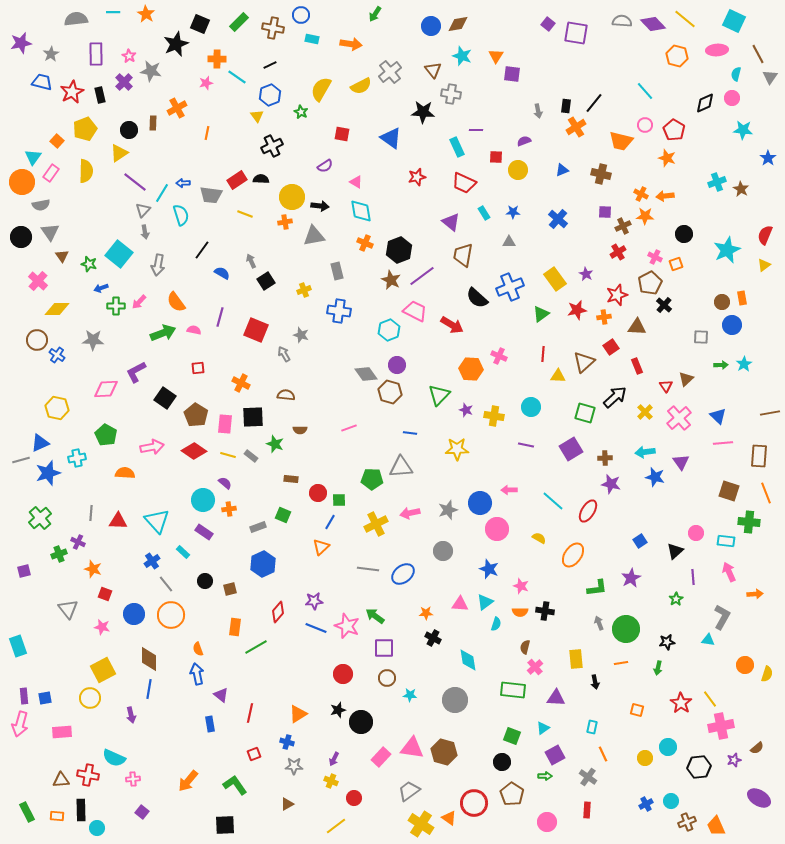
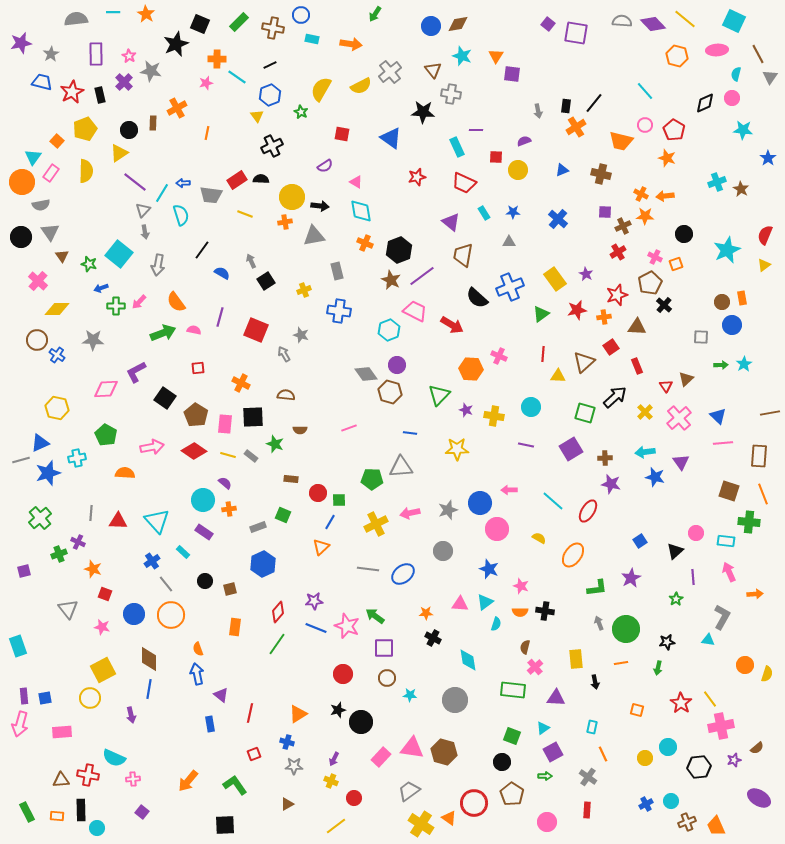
orange line at (766, 493): moved 3 px left, 1 px down
green line at (256, 647): moved 21 px right, 3 px up; rotated 25 degrees counterclockwise
purple square at (555, 755): moved 2 px left, 3 px up
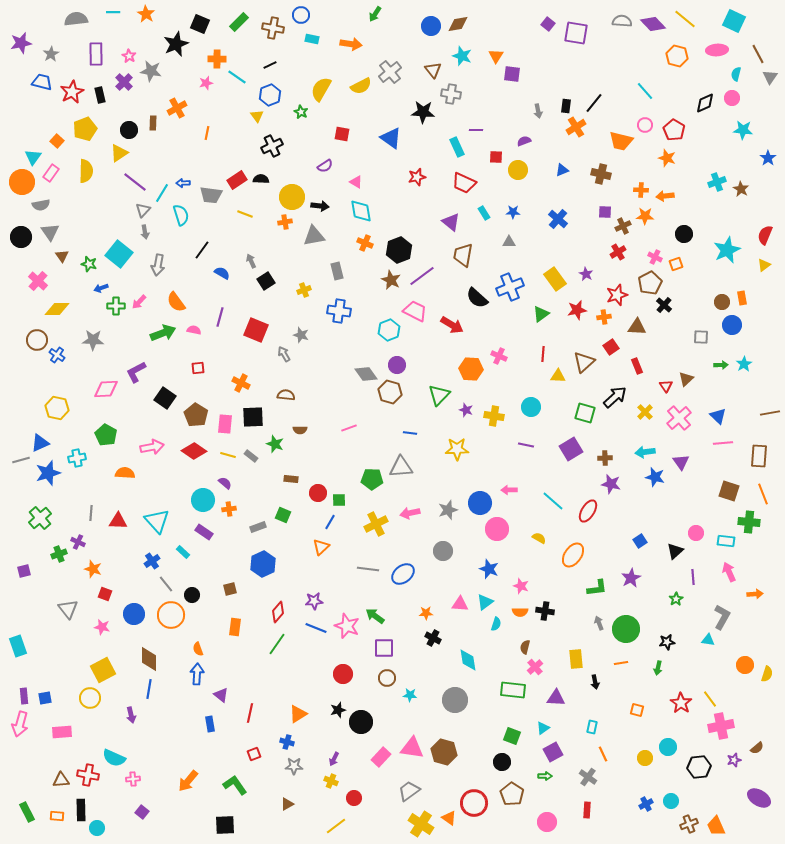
orange cross at (641, 194): moved 4 px up; rotated 24 degrees counterclockwise
black circle at (205, 581): moved 13 px left, 14 px down
blue arrow at (197, 674): rotated 15 degrees clockwise
brown cross at (687, 822): moved 2 px right, 2 px down
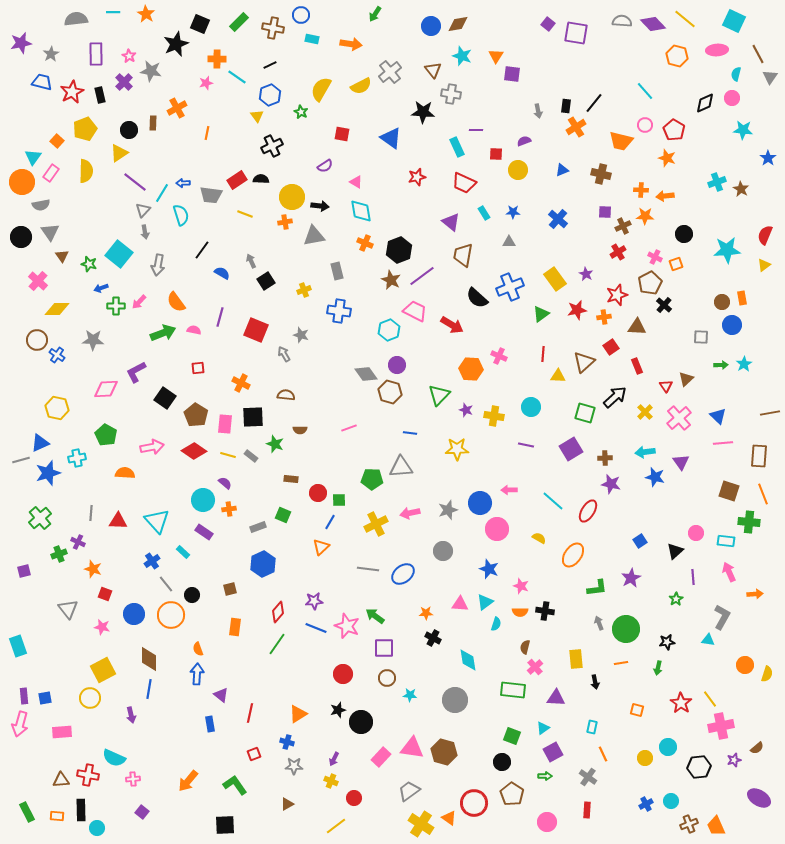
red square at (496, 157): moved 3 px up
cyan star at (727, 250): rotated 20 degrees clockwise
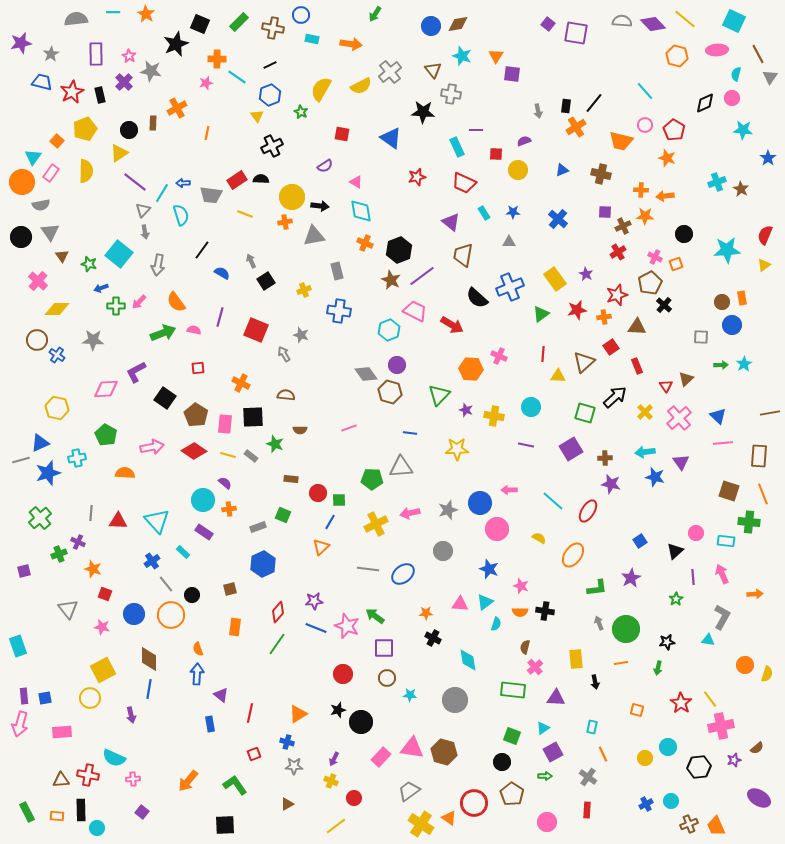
pink arrow at (729, 572): moved 7 px left, 2 px down
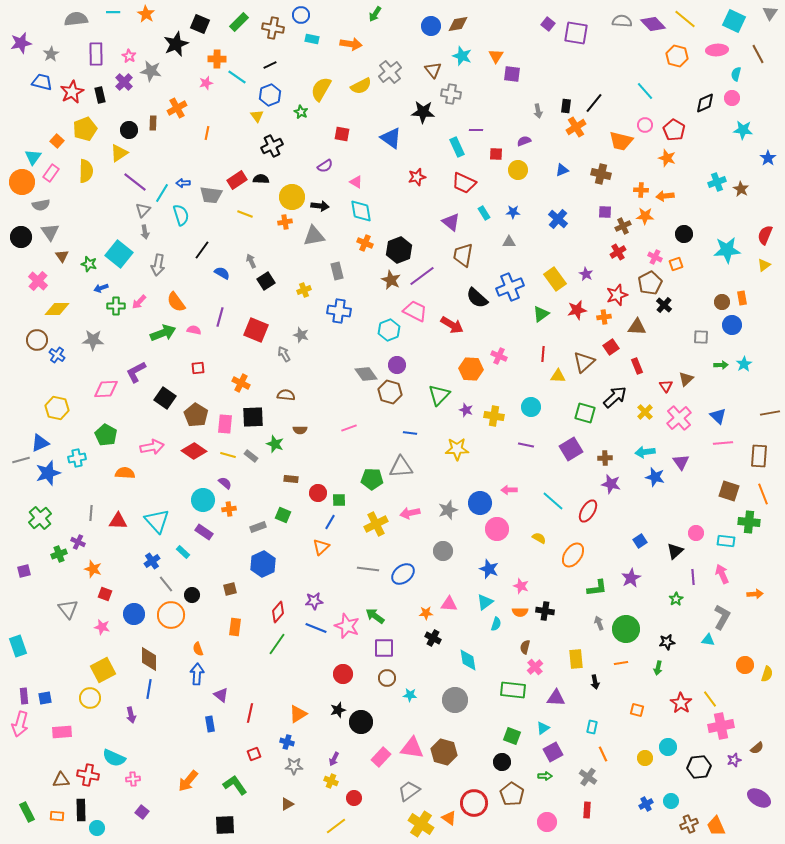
gray triangle at (770, 77): moved 64 px up
pink triangle at (460, 604): moved 11 px left
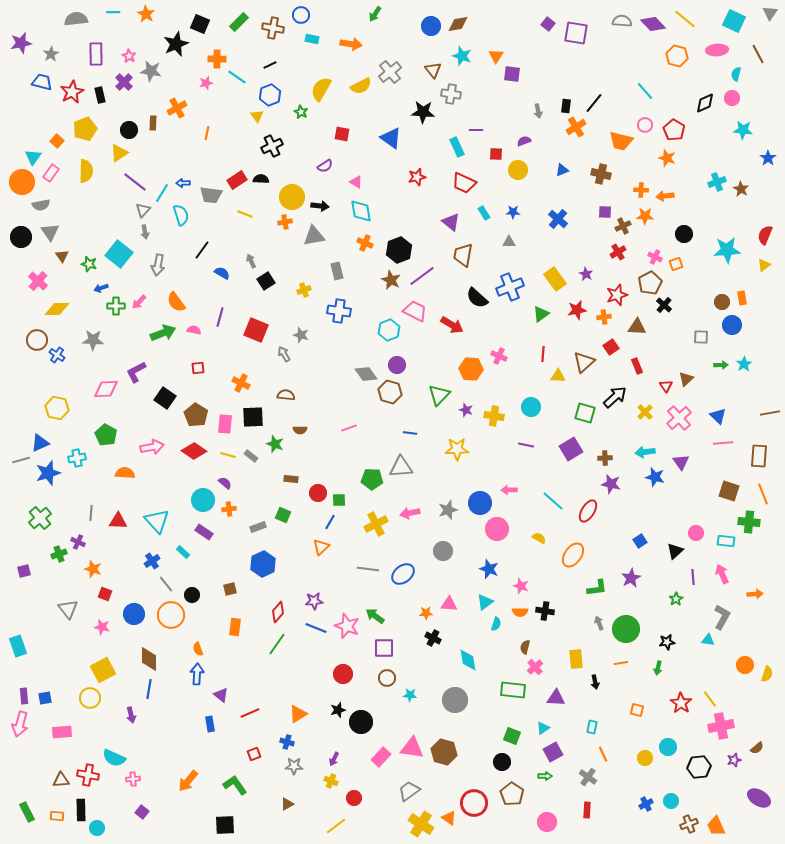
red line at (250, 713): rotated 54 degrees clockwise
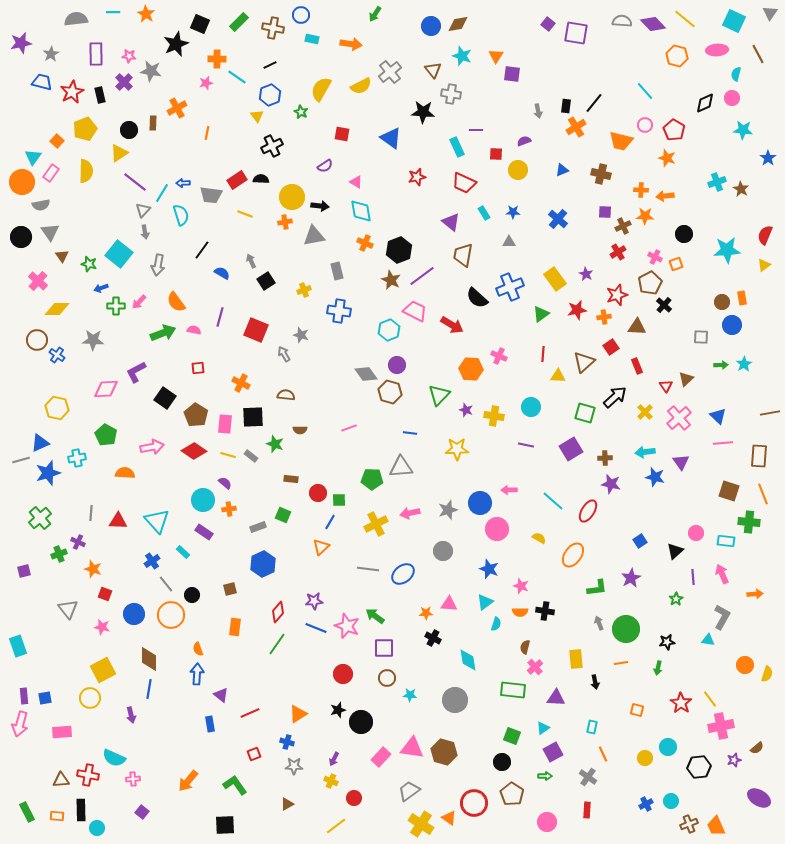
pink star at (129, 56): rotated 24 degrees counterclockwise
